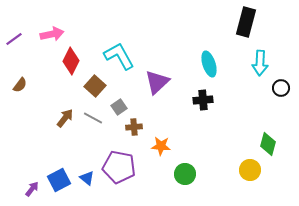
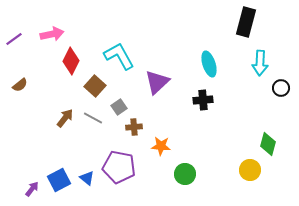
brown semicircle: rotated 14 degrees clockwise
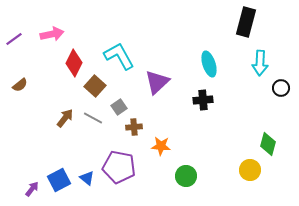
red diamond: moved 3 px right, 2 px down
green circle: moved 1 px right, 2 px down
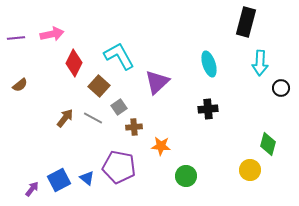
purple line: moved 2 px right, 1 px up; rotated 30 degrees clockwise
brown square: moved 4 px right
black cross: moved 5 px right, 9 px down
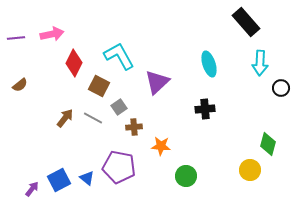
black rectangle: rotated 56 degrees counterclockwise
brown square: rotated 15 degrees counterclockwise
black cross: moved 3 px left
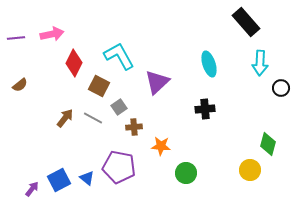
green circle: moved 3 px up
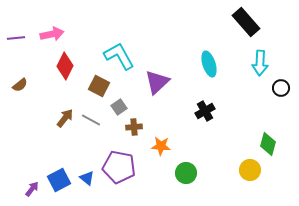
red diamond: moved 9 px left, 3 px down
black cross: moved 2 px down; rotated 24 degrees counterclockwise
gray line: moved 2 px left, 2 px down
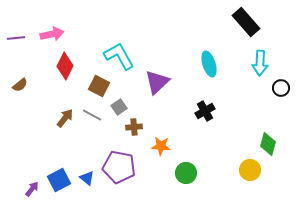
gray line: moved 1 px right, 5 px up
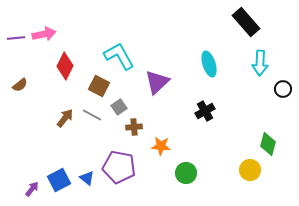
pink arrow: moved 8 px left
black circle: moved 2 px right, 1 px down
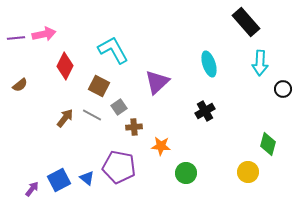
cyan L-shape: moved 6 px left, 6 px up
yellow circle: moved 2 px left, 2 px down
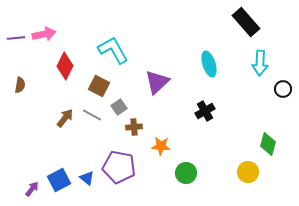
brown semicircle: rotated 42 degrees counterclockwise
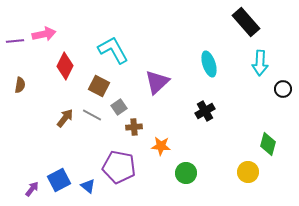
purple line: moved 1 px left, 3 px down
blue triangle: moved 1 px right, 8 px down
